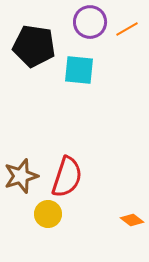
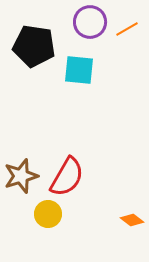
red semicircle: rotated 12 degrees clockwise
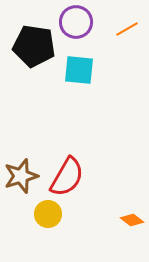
purple circle: moved 14 px left
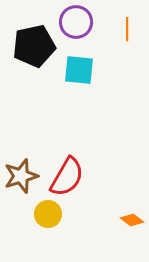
orange line: rotated 60 degrees counterclockwise
black pentagon: rotated 21 degrees counterclockwise
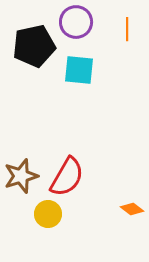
orange diamond: moved 11 px up
